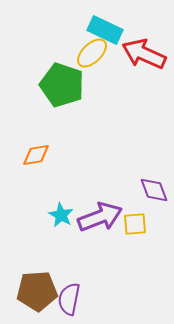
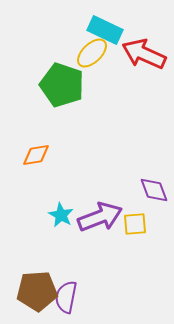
purple semicircle: moved 3 px left, 2 px up
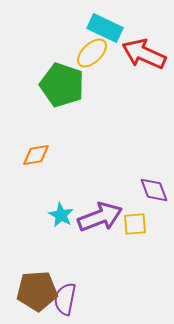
cyan rectangle: moved 2 px up
purple semicircle: moved 1 px left, 2 px down
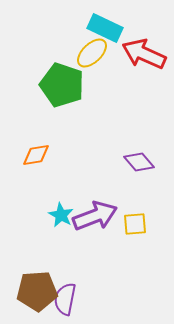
purple diamond: moved 15 px left, 28 px up; rotated 20 degrees counterclockwise
purple arrow: moved 5 px left, 1 px up
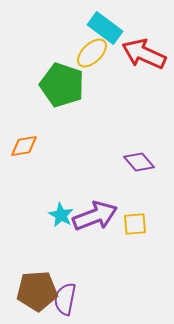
cyan rectangle: rotated 12 degrees clockwise
orange diamond: moved 12 px left, 9 px up
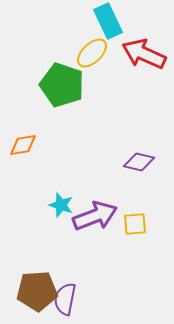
cyan rectangle: moved 3 px right, 7 px up; rotated 28 degrees clockwise
orange diamond: moved 1 px left, 1 px up
purple diamond: rotated 36 degrees counterclockwise
cyan star: moved 10 px up; rotated 10 degrees counterclockwise
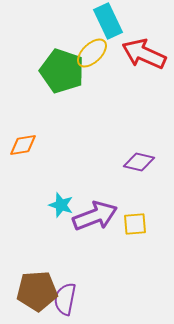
green pentagon: moved 14 px up
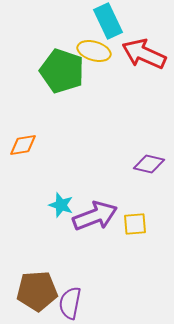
yellow ellipse: moved 2 px right, 2 px up; rotated 60 degrees clockwise
purple diamond: moved 10 px right, 2 px down
purple semicircle: moved 5 px right, 4 px down
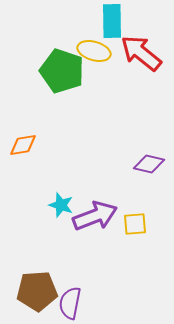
cyan rectangle: moved 4 px right; rotated 24 degrees clockwise
red arrow: moved 3 px left, 1 px up; rotated 15 degrees clockwise
